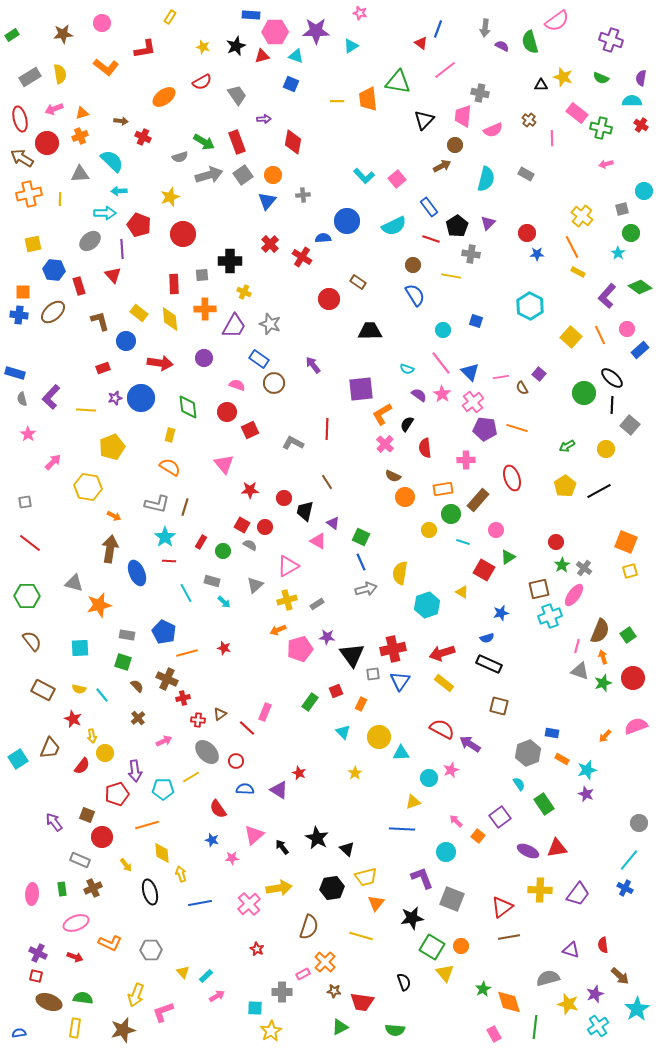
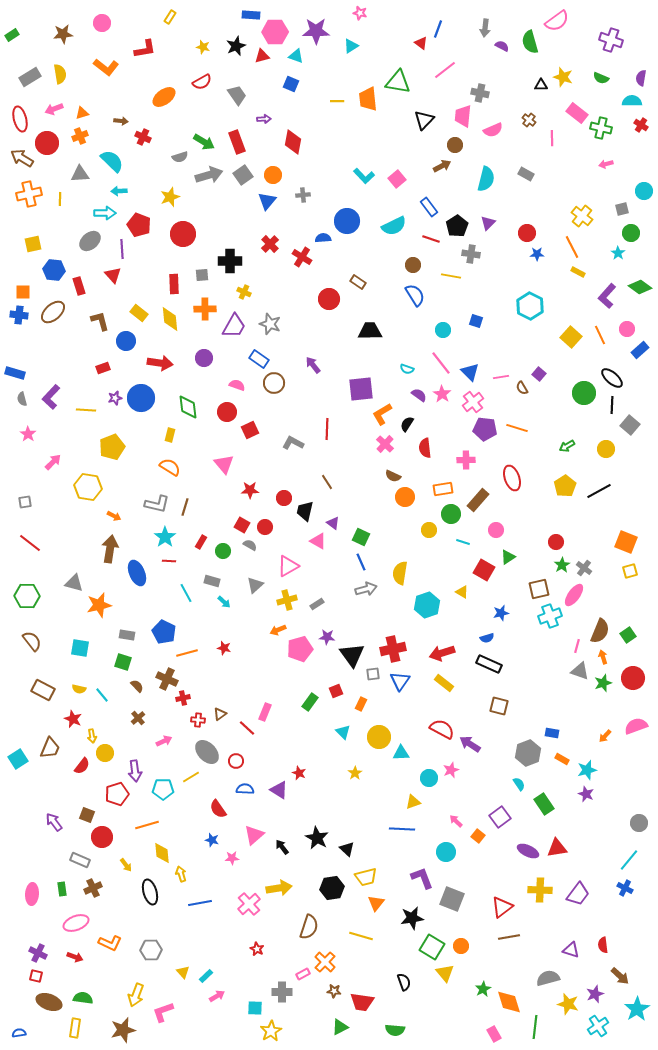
cyan square at (80, 648): rotated 12 degrees clockwise
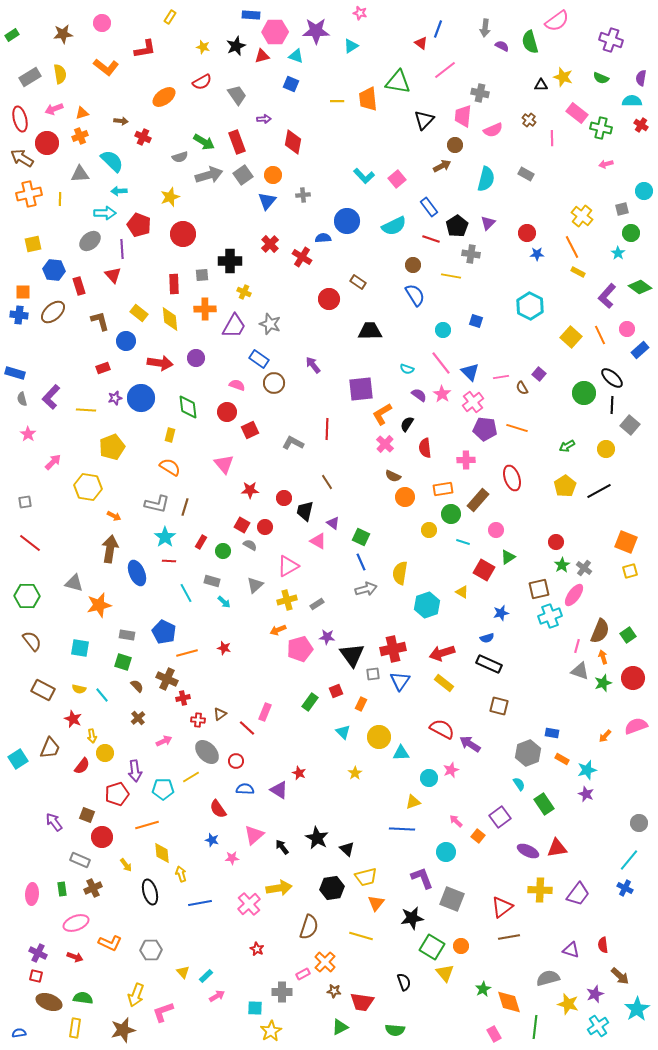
purple circle at (204, 358): moved 8 px left
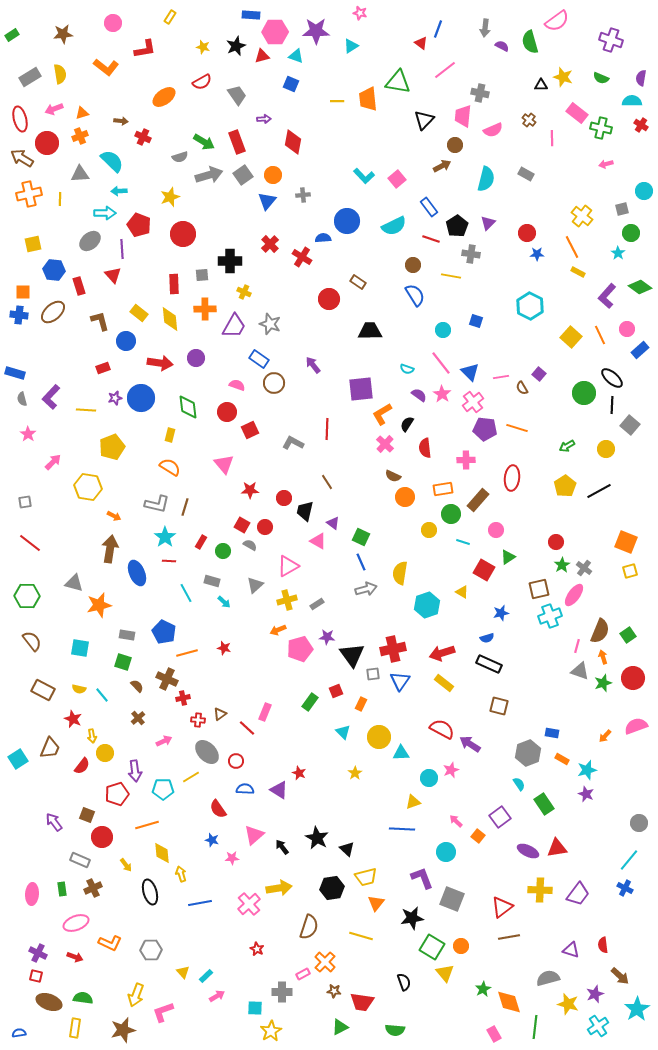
pink circle at (102, 23): moved 11 px right
red ellipse at (512, 478): rotated 25 degrees clockwise
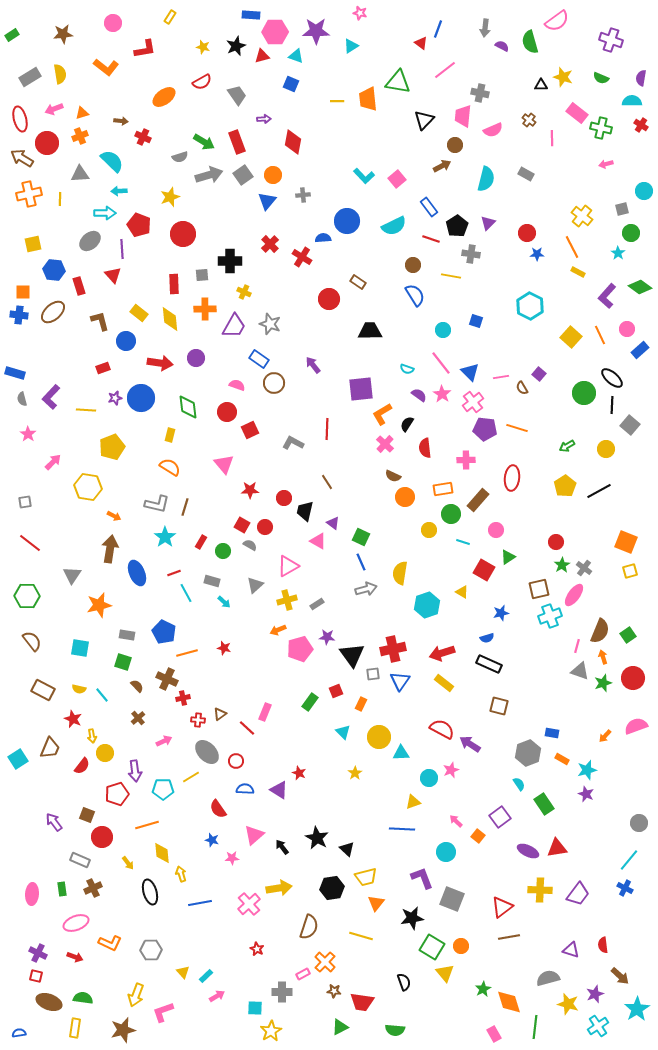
red line at (169, 561): moved 5 px right, 12 px down; rotated 24 degrees counterclockwise
gray triangle at (74, 583): moved 2 px left, 8 px up; rotated 48 degrees clockwise
yellow arrow at (126, 865): moved 2 px right, 2 px up
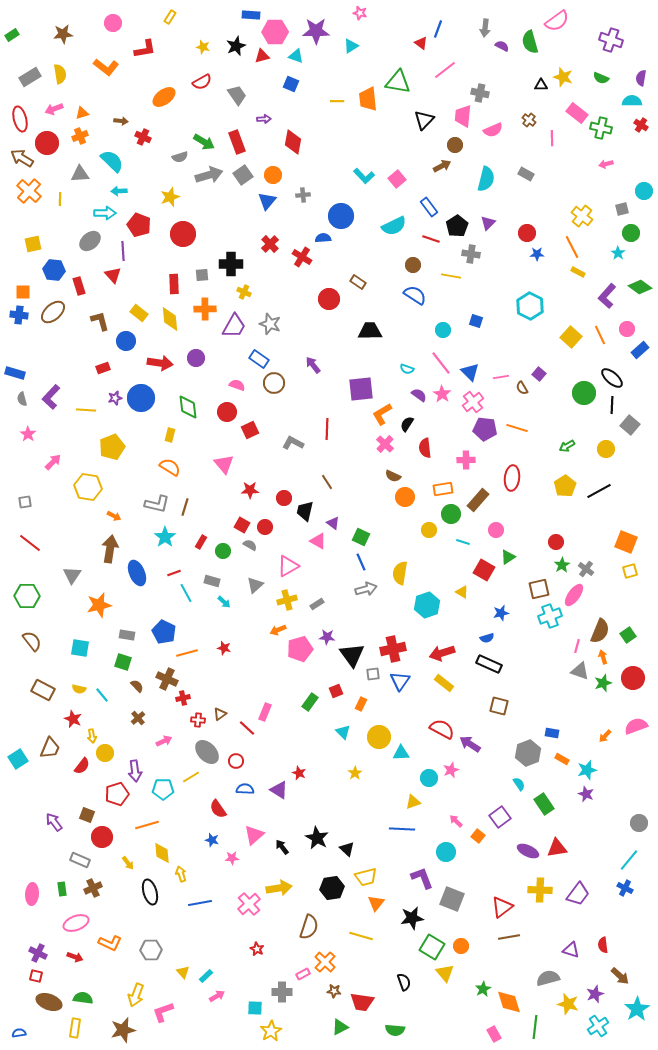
orange cross at (29, 194): moved 3 px up; rotated 35 degrees counterclockwise
blue circle at (347, 221): moved 6 px left, 5 px up
purple line at (122, 249): moved 1 px right, 2 px down
black cross at (230, 261): moved 1 px right, 3 px down
blue semicircle at (415, 295): rotated 25 degrees counterclockwise
gray cross at (584, 568): moved 2 px right, 1 px down
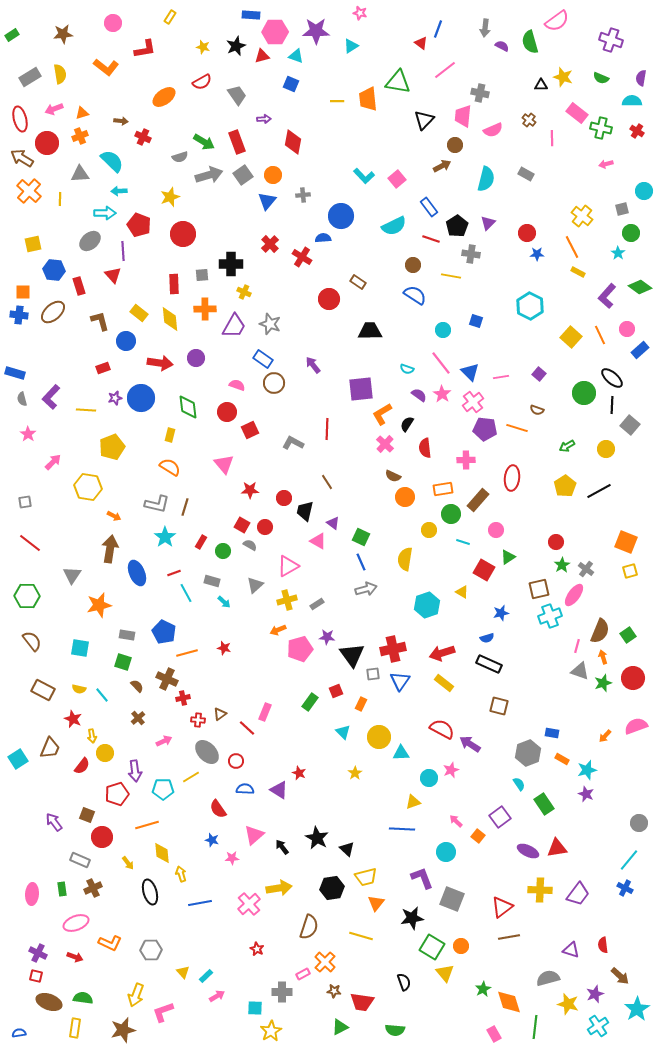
red cross at (641, 125): moved 4 px left, 6 px down
blue rectangle at (259, 359): moved 4 px right
brown semicircle at (522, 388): moved 15 px right, 22 px down; rotated 40 degrees counterclockwise
yellow semicircle at (400, 573): moved 5 px right, 14 px up
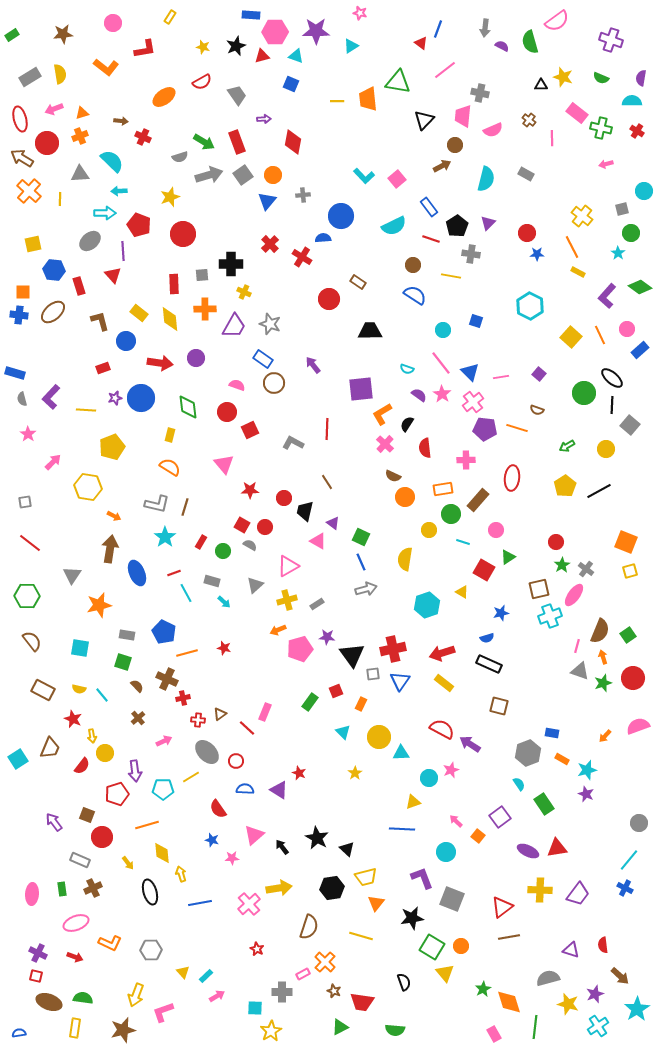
pink semicircle at (636, 726): moved 2 px right
brown star at (334, 991): rotated 16 degrees clockwise
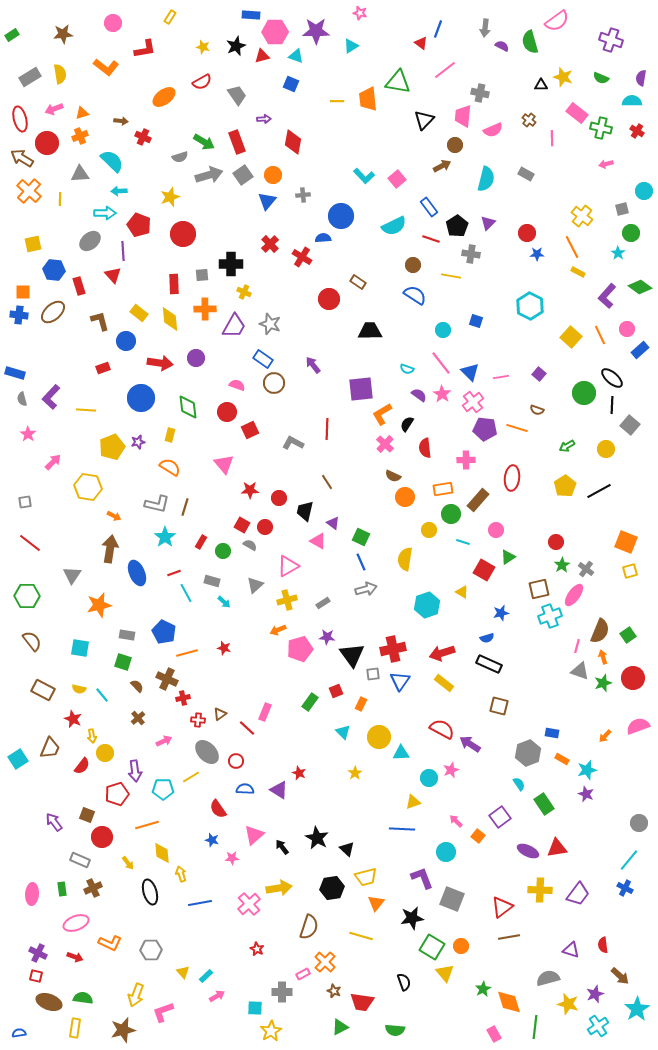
purple star at (115, 398): moved 23 px right, 44 px down
red circle at (284, 498): moved 5 px left
gray rectangle at (317, 604): moved 6 px right, 1 px up
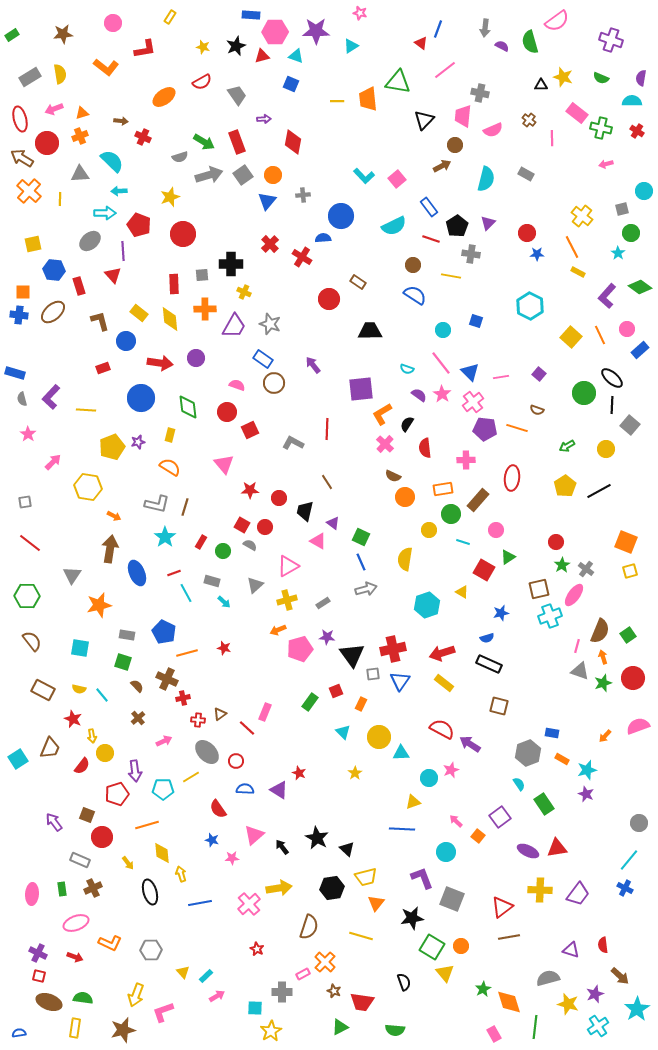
red square at (36, 976): moved 3 px right
